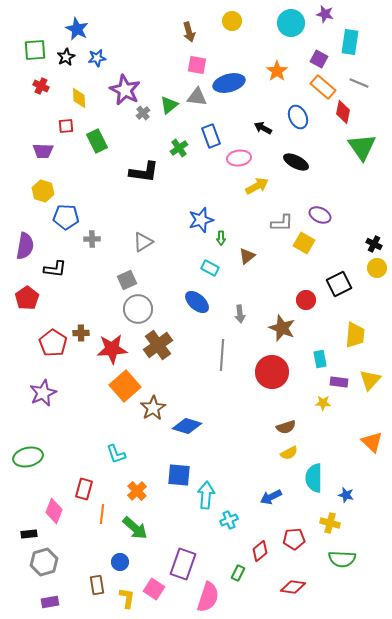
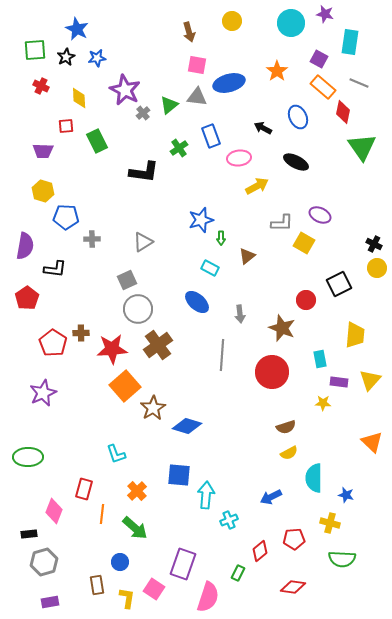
green ellipse at (28, 457): rotated 12 degrees clockwise
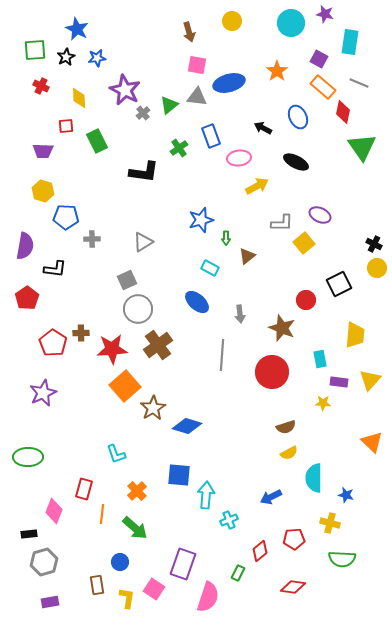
green arrow at (221, 238): moved 5 px right
yellow square at (304, 243): rotated 20 degrees clockwise
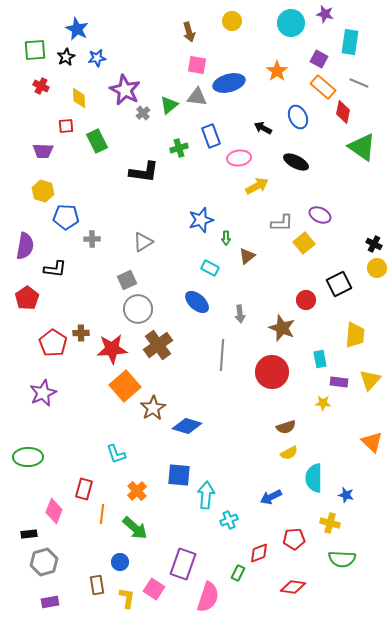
green triangle at (362, 147): rotated 20 degrees counterclockwise
green cross at (179, 148): rotated 18 degrees clockwise
red diamond at (260, 551): moved 1 px left, 2 px down; rotated 20 degrees clockwise
